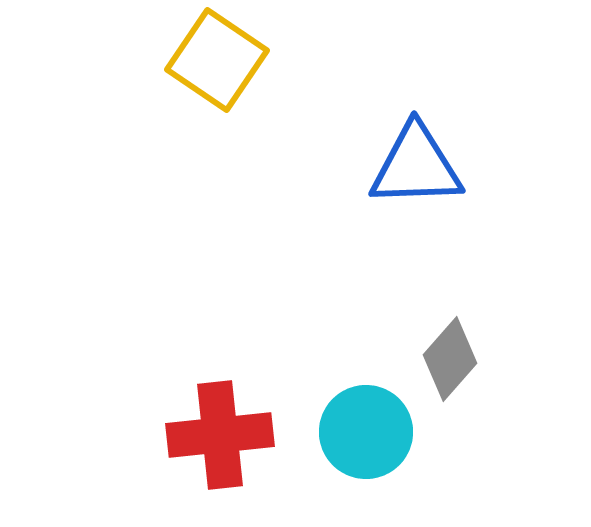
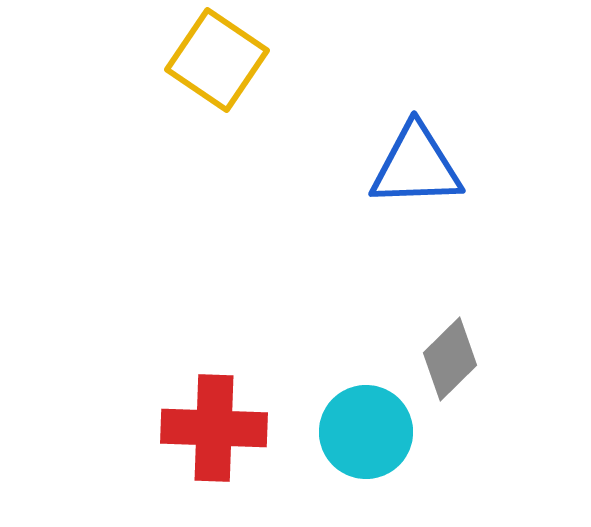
gray diamond: rotated 4 degrees clockwise
red cross: moved 6 px left, 7 px up; rotated 8 degrees clockwise
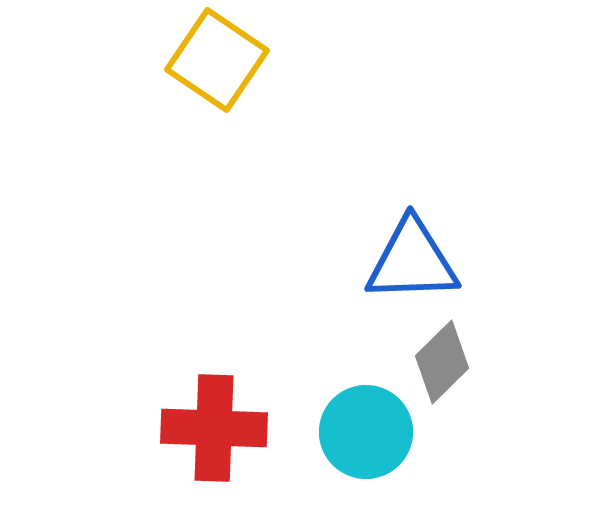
blue triangle: moved 4 px left, 95 px down
gray diamond: moved 8 px left, 3 px down
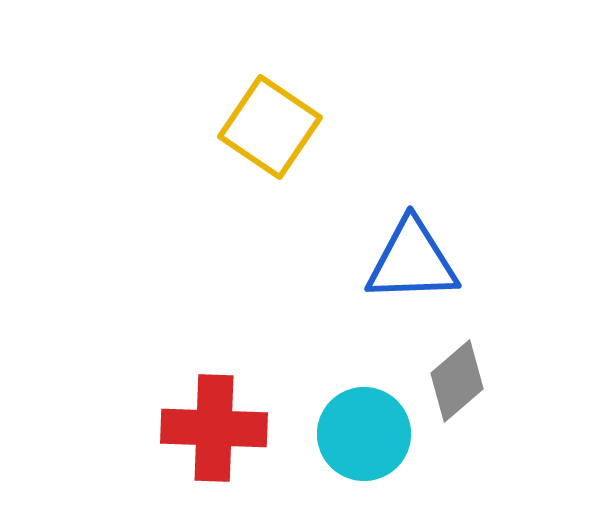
yellow square: moved 53 px right, 67 px down
gray diamond: moved 15 px right, 19 px down; rotated 4 degrees clockwise
cyan circle: moved 2 px left, 2 px down
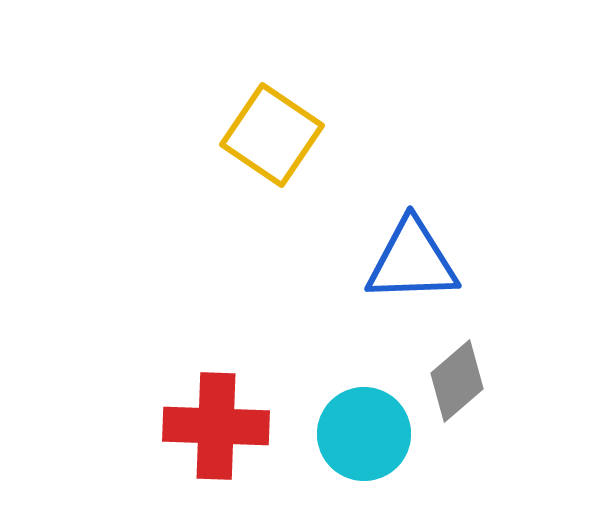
yellow square: moved 2 px right, 8 px down
red cross: moved 2 px right, 2 px up
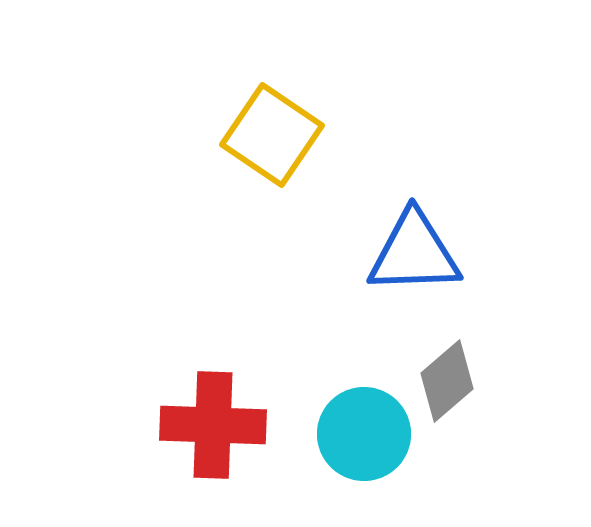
blue triangle: moved 2 px right, 8 px up
gray diamond: moved 10 px left
red cross: moved 3 px left, 1 px up
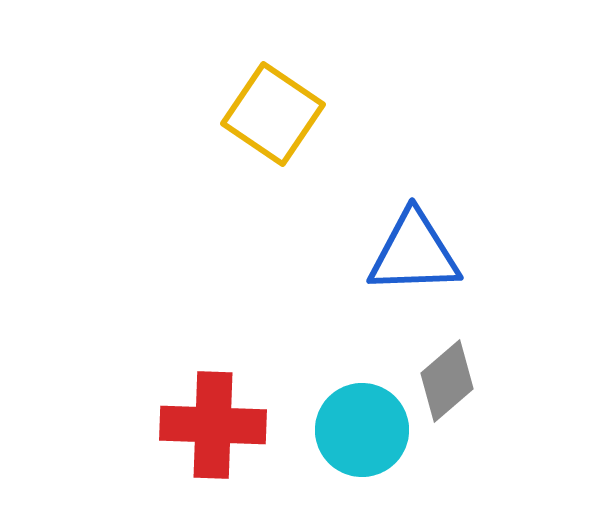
yellow square: moved 1 px right, 21 px up
cyan circle: moved 2 px left, 4 px up
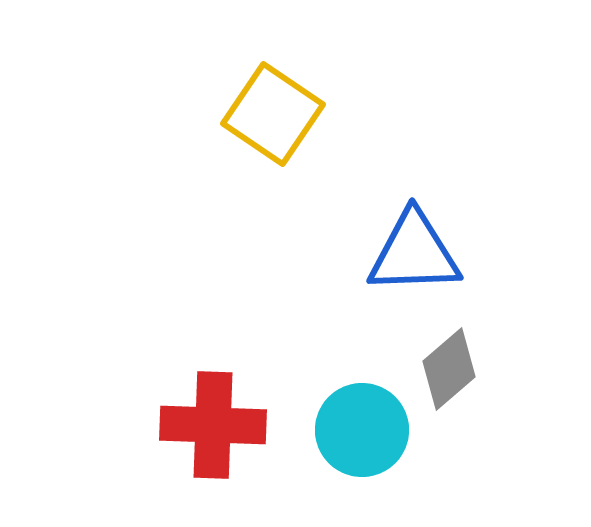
gray diamond: moved 2 px right, 12 px up
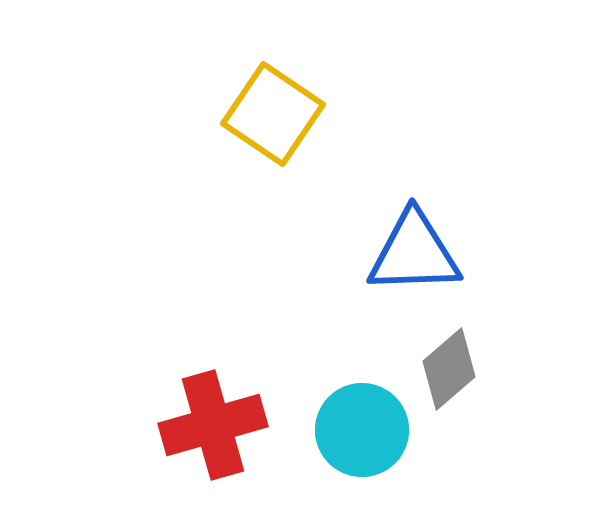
red cross: rotated 18 degrees counterclockwise
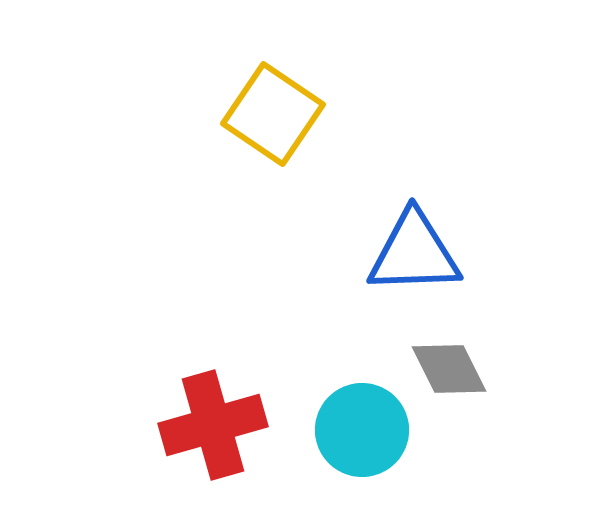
gray diamond: rotated 76 degrees counterclockwise
